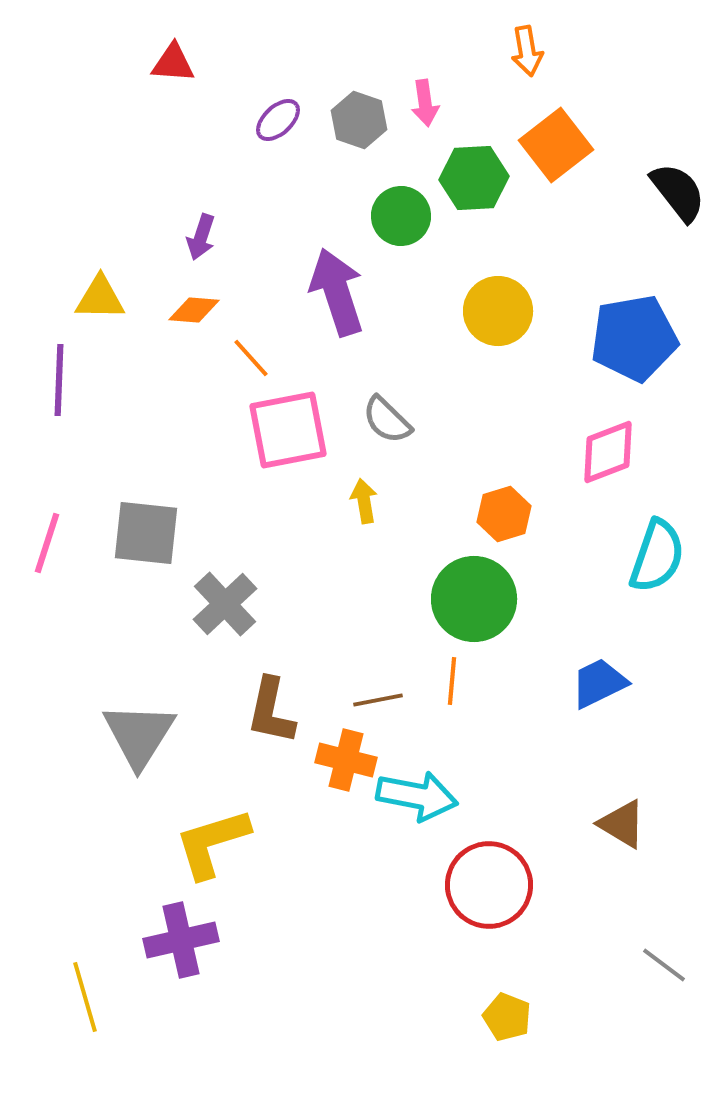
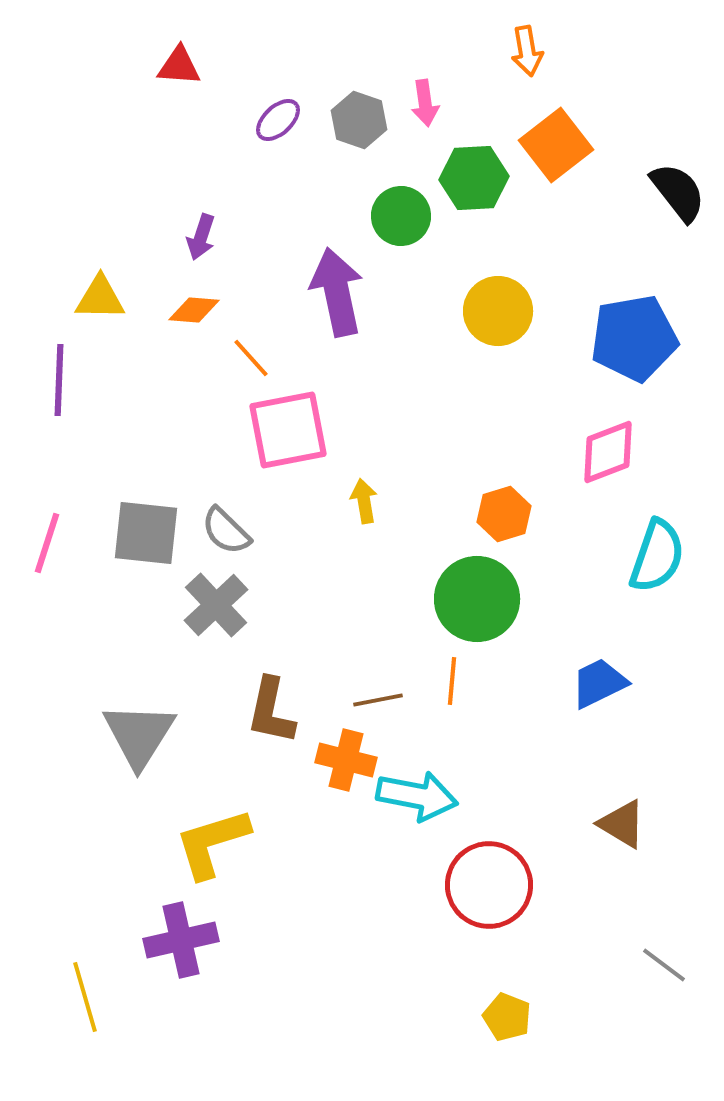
red triangle at (173, 63): moved 6 px right, 3 px down
purple arrow at (337, 292): rotated 6 degrees clockwise
gray semicircle at (387, 420): moved 161 px left, 111 px down
green circle at (474, 599): moved 3 px right
gray cross at (225, 604): moved 9 px left, 1 px down
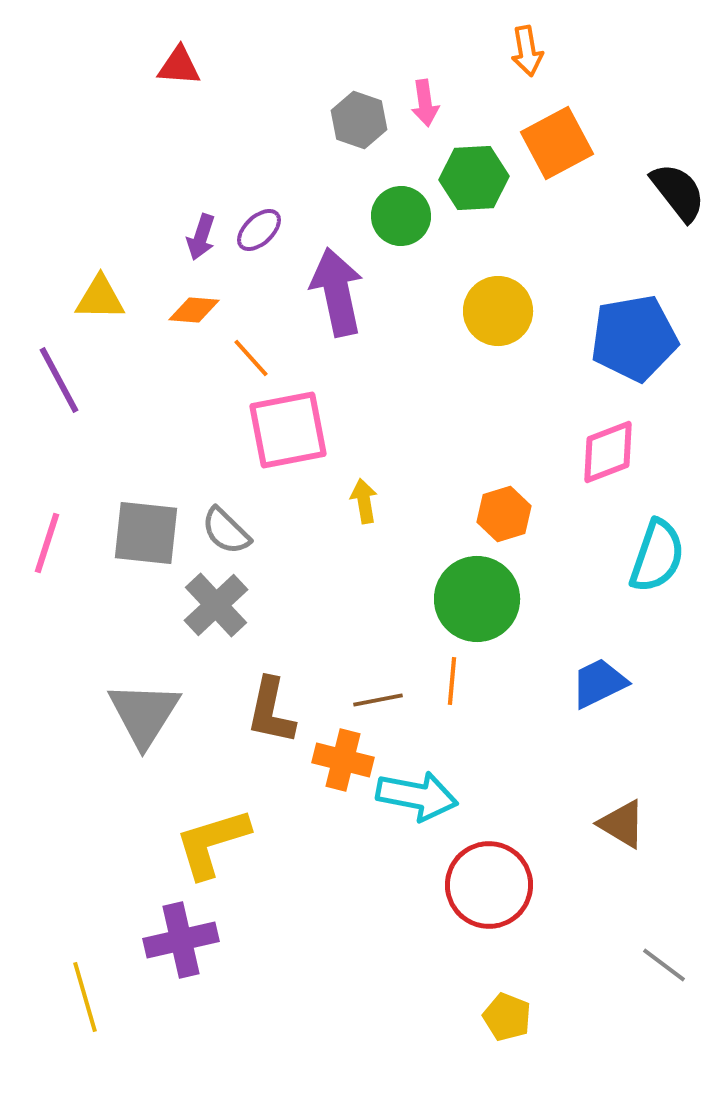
purple ellipse at (278, 120): moved 19 px left, 110 px down
orange square at (556, 145): moved 1 px right, 2 px up; rotated 10 degrees clockwise
purple line at (59, 380): rotated 30 degrees counterclockwise
gray triangle at (139, 735): moved 5 px right, 21 px up
orange cross at (346, 760): moved 3 px left
